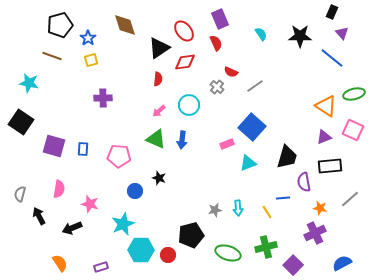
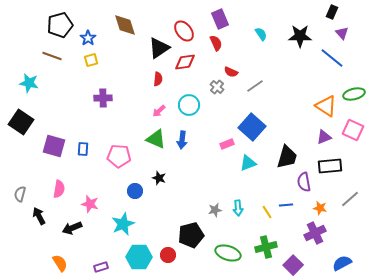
blue line at (283, 198): moved 3 px right, 7 px down
cyan hexagon at (141, 250): moved 2 px left, 7 px down
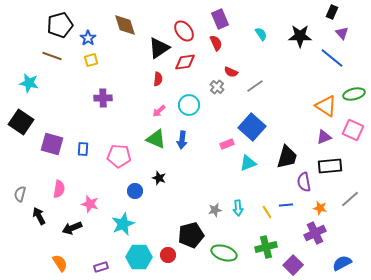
purple square at (54, 146): moved 2 px left, 2 px up
green ellipse at (228, 253): moved 4 px left
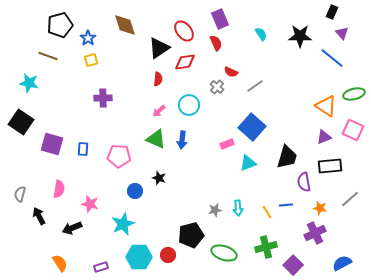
brown line at (52, 56): moved 4 px left
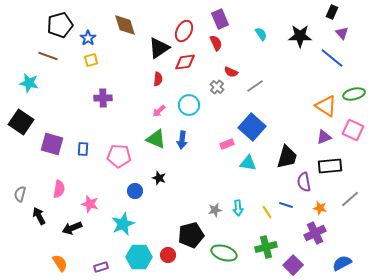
red ellipse at (184, 31): rotated 65 degrees clockwise
cyan triangle at (248, 163): rotated 30 degrees clockwise
blue line at (286, 205): rotated 24 degrees clockwise
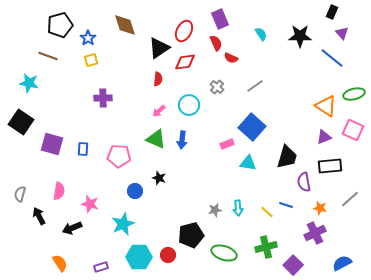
red semicircle at (231, 72): moved 14 px up
pink semicircle at (59, 189): moved 2 px down
yellow line at (267, 212): rotated 16 degrees counterclockwise
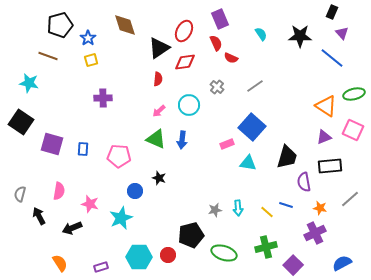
cyan star at (123, 224): moved 2 px left, 6 px up
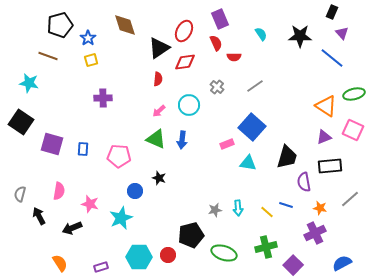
red semicircle at (231, 58): moved 3 px right, 1 px up; rotated 24 degrees counterclockwise
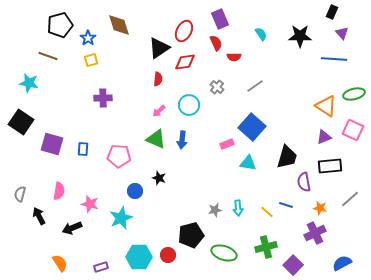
brown diamond at (125, 25): moved 6 px left
blue line at (332, 58): moved 2 px right, 1 px down; rotated 35 degrees counterclockwise
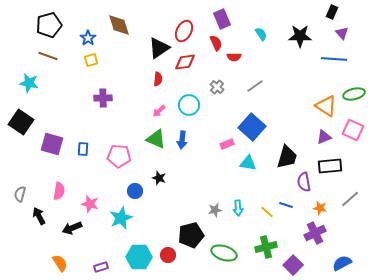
purple rectangle at (220, 19): moved 2 px right
black pentagon at (60, 25): moved 11 px left
